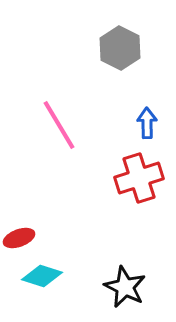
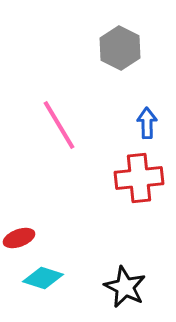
red cross: rotated 12 degrees clockwise
cyan diamond: moved 1 px right, 2 px down
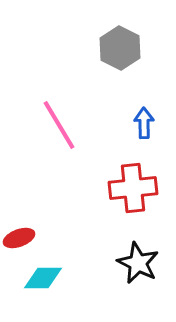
blue arrow: moved 3 px left
red cross: moved 6 px left, 10 px down
cyan diamond: rotated 18 degrees counterclockwise
black star: moved 13 px right, 24 px up
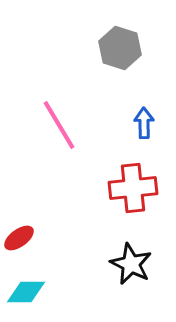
gray hexagon: rotated 9 degrees counterclockwise
red ellipse: rotated 16 degrees counterclockwise
black star: moved 7 px left, 1 px down
cyan diamond: moved 17 px left, 14 px down
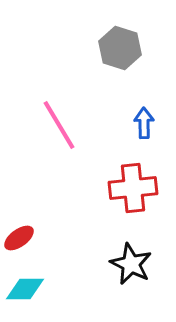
cyan diamond: moved 1 px left, 3 px up
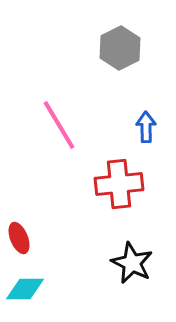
gray hexagon: rotated 15 degrees clockwise
blue arrow: moved 2 px right, 4 px down
red cross: moved 14 px left, 4 px up
red ellipse: rotated 76 degrees counterclockwise
black star: moved 1 px right, 1 px up
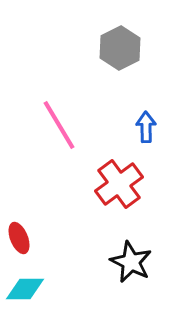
red cross: rotated 30 degrees counterclockwise
black star: moved 1 px left, 1 px up
